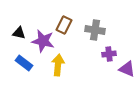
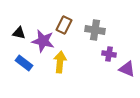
purple cross: rotated 16 degrees clockwise
yellow arrow: moved 2 px right, 3 px up
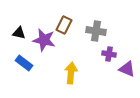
gray cross: moved 1 px right, 1 px down
purple star: moved 1 px right, 1 px up
yellow arrow: moved 11 px right, 11 px down
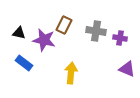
purple cross: moved 11 px right, 16 px up
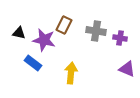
blue rectangle: moved 9 px right
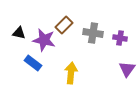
brown rectangle: rotated 18 degrees clockwise
gray cross: moved 3 px left, 2 px down
purple triangle: rotated 42 degrees clockwise
